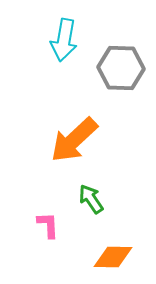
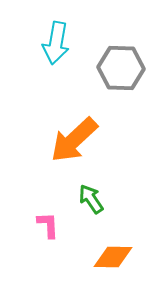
cyan arrow: moved 8 px left, 3 px down
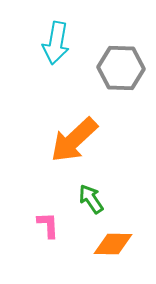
orange diamond: moved 13 px up
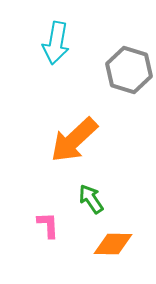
gray hexagon: moved 8 px right, 2 px down; rotated 15 degrees clockwise
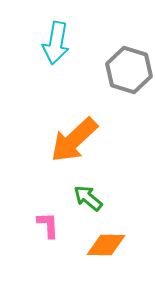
green arrow: moved 3 px left, 1 px up; rotated 16 degrees counterclockwise
orange diamond: moved 7 px left, 1 px down
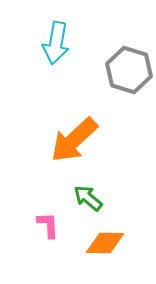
orange diamond: moved 1 px left, 2 px up
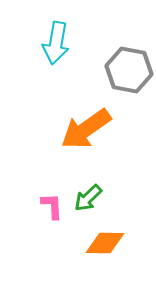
gray hexagon: rotated 6 degrees counterclockwise
orange arrow: moved 12 px right, 11 px up; rotated 8 degrees clockwise
green arrow: rotated 84 degrees counterclockwise
pink L-shape: moved 4 px right, 19 px up
